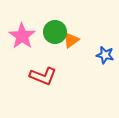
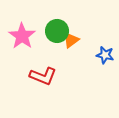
green circle: moved 2 px right, 1 px up
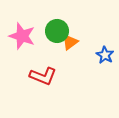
pink star: rotated 16 degrees counterclockwise
orange triangle: moved 1 px left, 2 px down
blue star: rotated 18 degrees clockwise
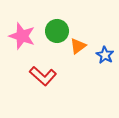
orange triangle: moved 8 px right, 4 px down
red L-shape: rotated 20 degrees clockwise
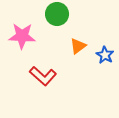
green circle: moved 17 px up
pink star: rotated 16 degrees counterclockwise
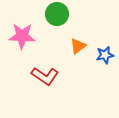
blue star: rotated 30 degrees clockwise
red L-shape: moved 2 px right; rotated 8 degrees counterclockwise
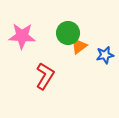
green circle: moved 11 px right, 19 px down
orange triangle: moved 1 px right
red L-shape: rotated 92 degrees counterclockwise
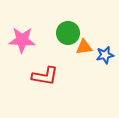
pink star: moved 4 px down
orange triangle: moved 5 px right, 1 px down; rotated 30 degrees clockwise
red L-shape: rotated 68 degrees clockwise
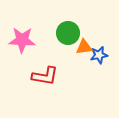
blue star: moved 6 px left
